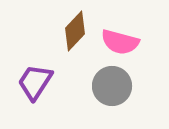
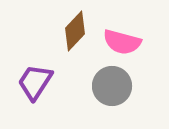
pink semicircle: moved 2 px right
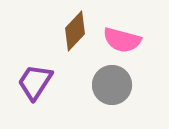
pink semicircle: moved 2 px up
gray circle: moved 1 px up
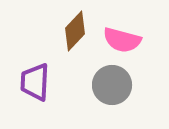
purple trapezoid: rotated 30 degrees counterclockwise
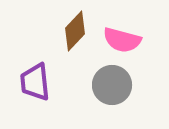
purple trapezoid: rotated 9 degrees counterclockwise
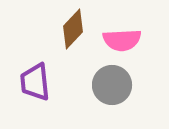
brown diamond: moved 2 px left, 2 px up
pink semicircle: rotated 18 degrees counterclockwise
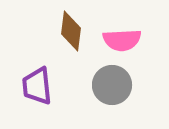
brown diamond: moved 2 px left, 2 px down; rotated 36 degrees counterclockwise
purple trapezoid: moved 2 px right, 4 px down
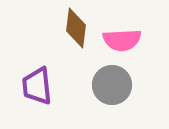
brown diamond: moved 5 px right, 3 px up
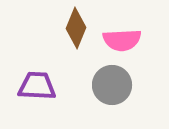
brown diamond: rotated 15 degrees clockwise
purple trapezoid: rotated 99 degrees clockwise
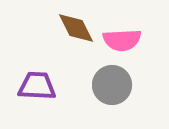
brown diamond: rotated 48 degrees counterclockwise
